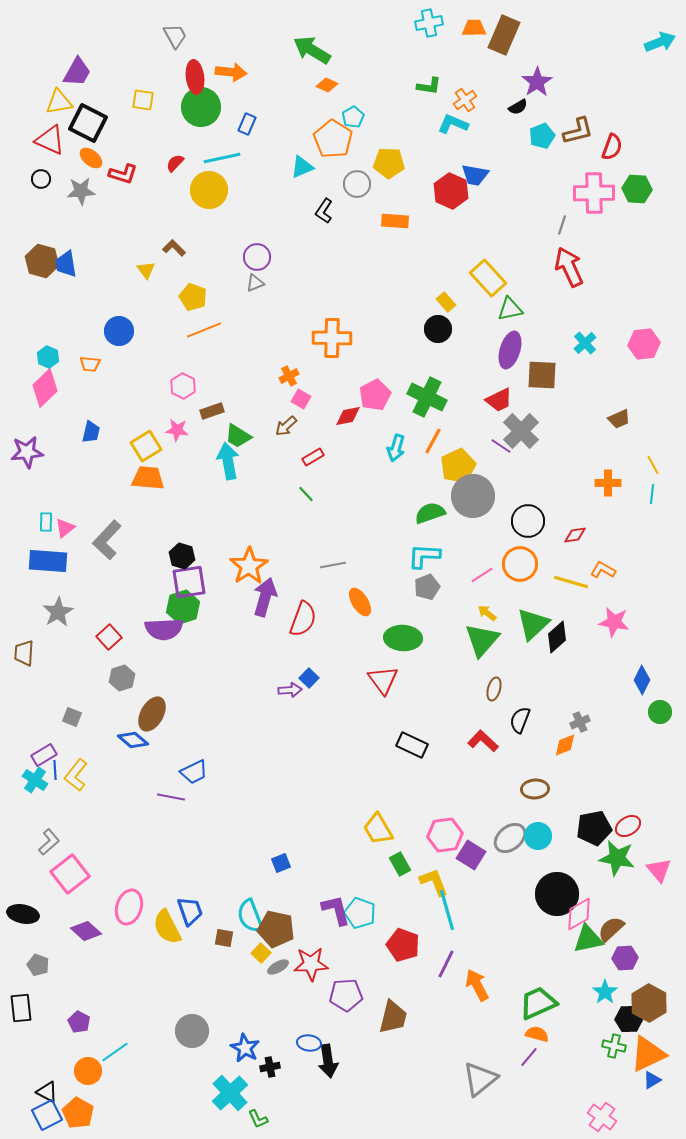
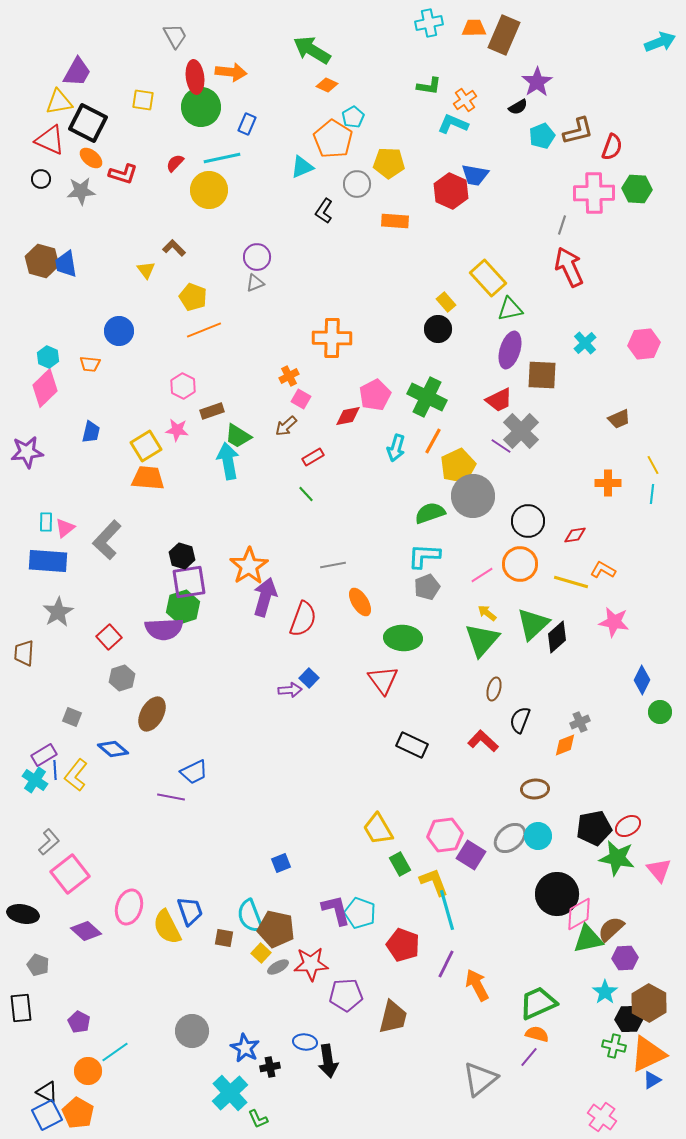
blue diamond at (133, 740): moved 20 px left, 9 px down
blue ellipse at (309, 1043): moved 4 px left, 1 px up
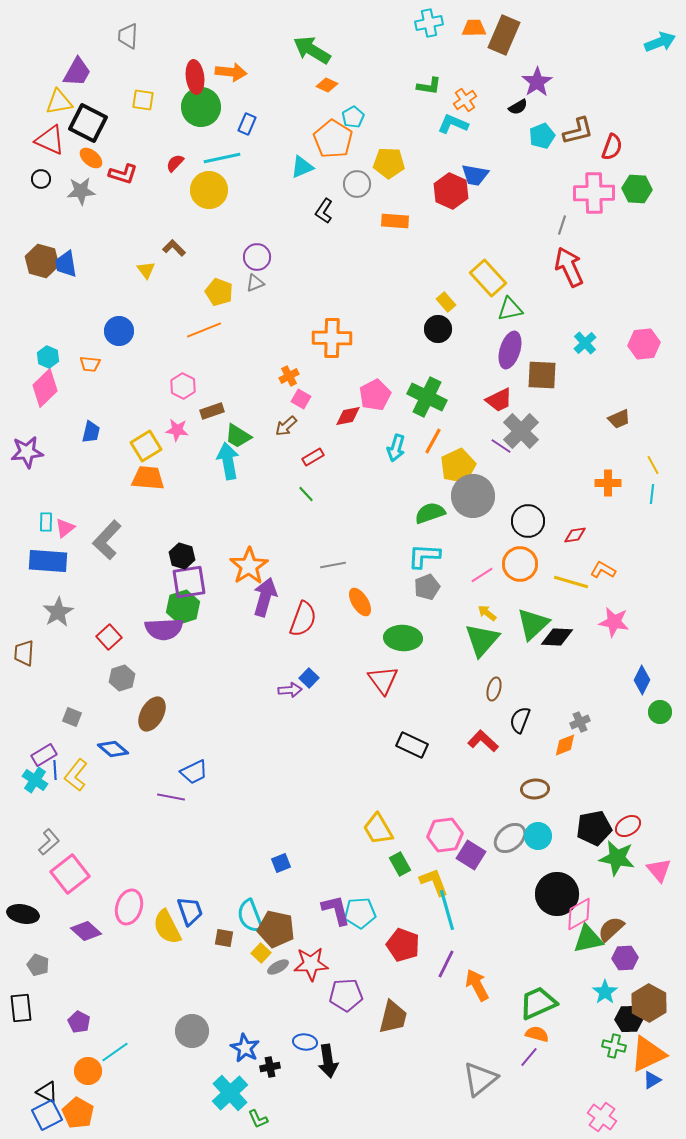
gray trapezoid at (175, 36): moved 47 px left; rotated 148 degrees counterclockwise
yellow pentagon at (193, 297): moved 26 px right, 5 px up
black diamond at (557, 637): rotated 44 degrees clockwise
cyan pentagon at (360, 913): rotated 24 degrees counterclockwise
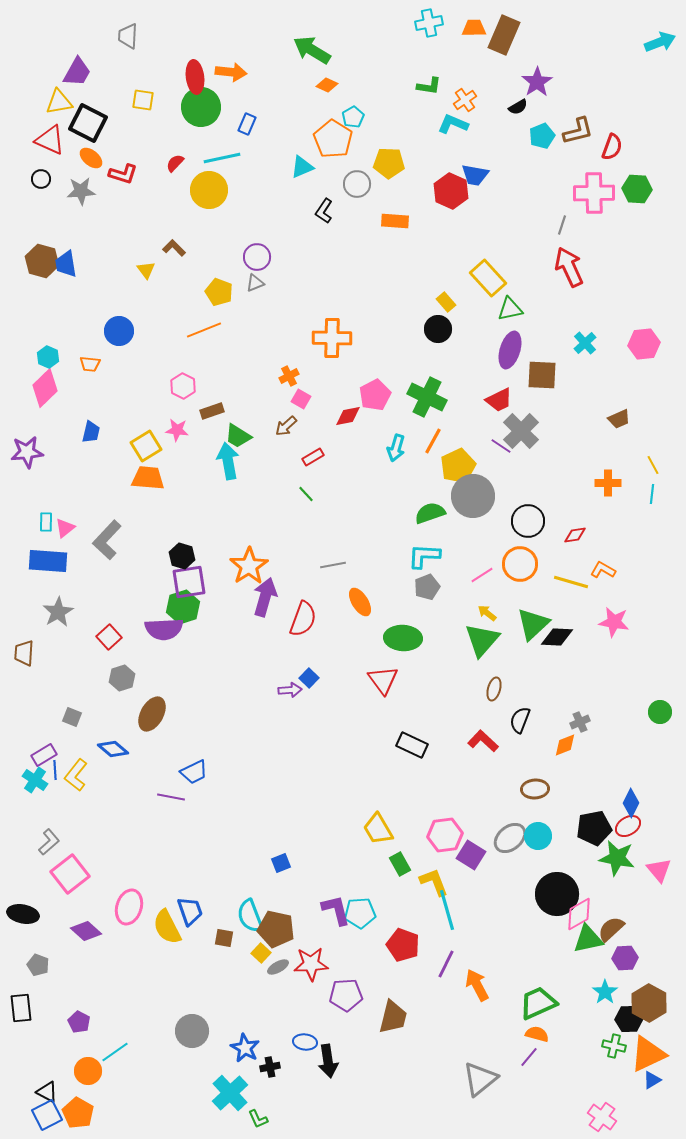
blue diamond at (642, 680): moved 11 px left, 123 px down
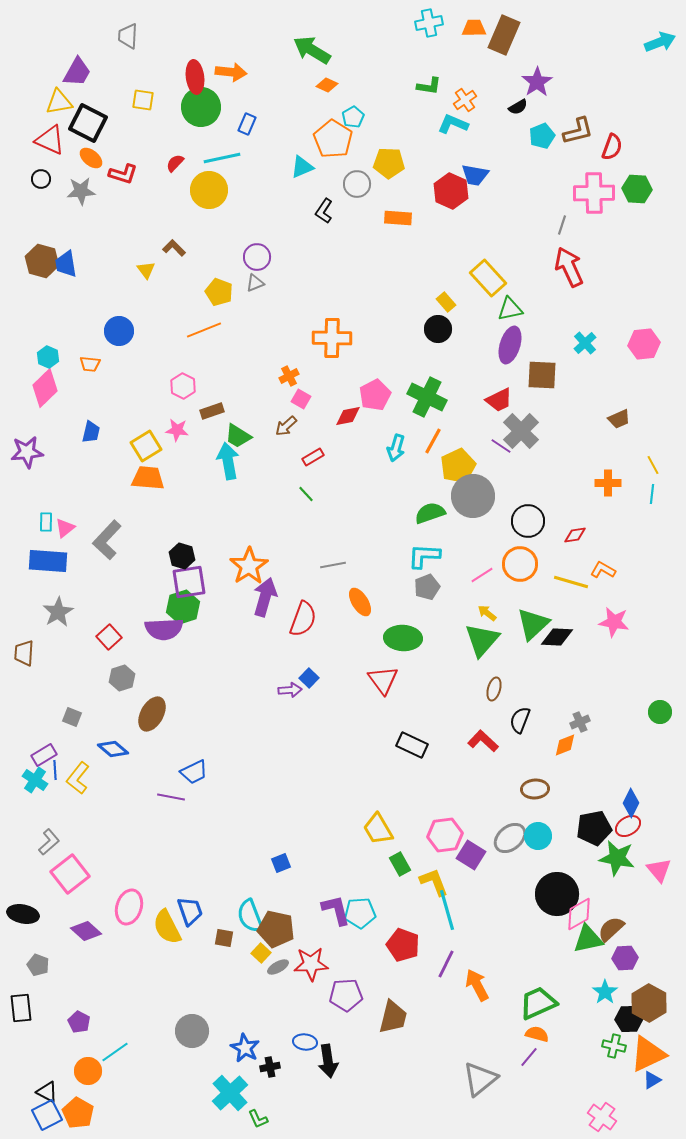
orange rectangle at (395, 221): moved 3 px right, 3 px up
purple ellipse at (510, 350): moved 5 px up
yellow L-shape at (76, 775): moved 2 px right, 3 px down
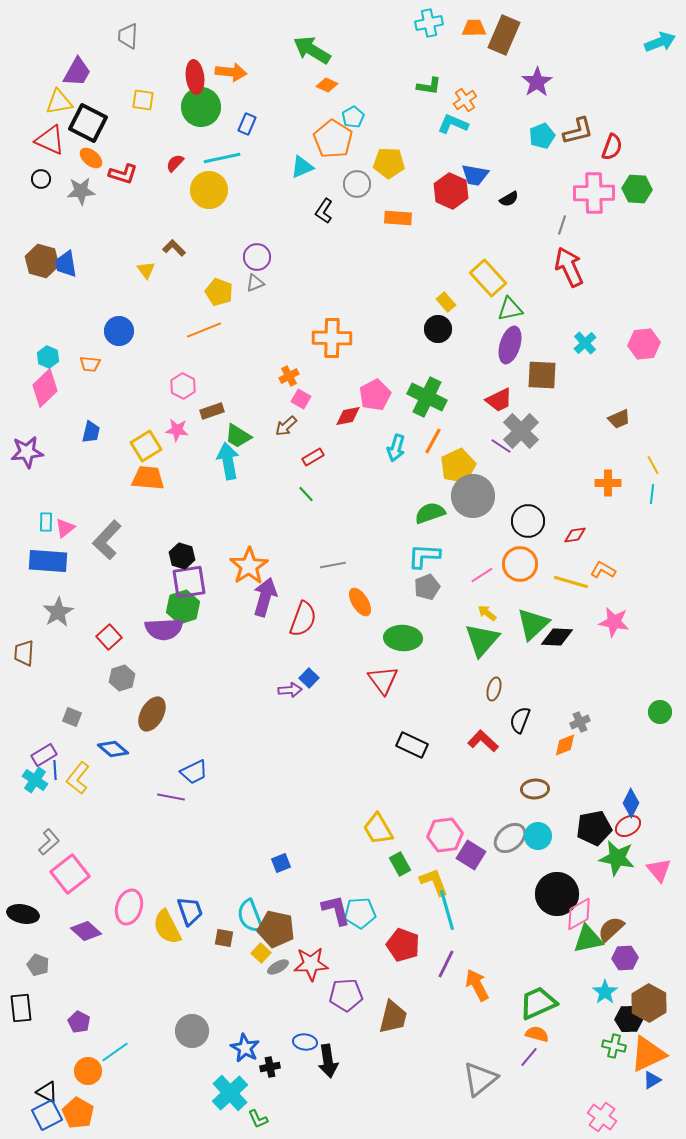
black semicircle at (518, 107): moved 9 px left, 92 px down
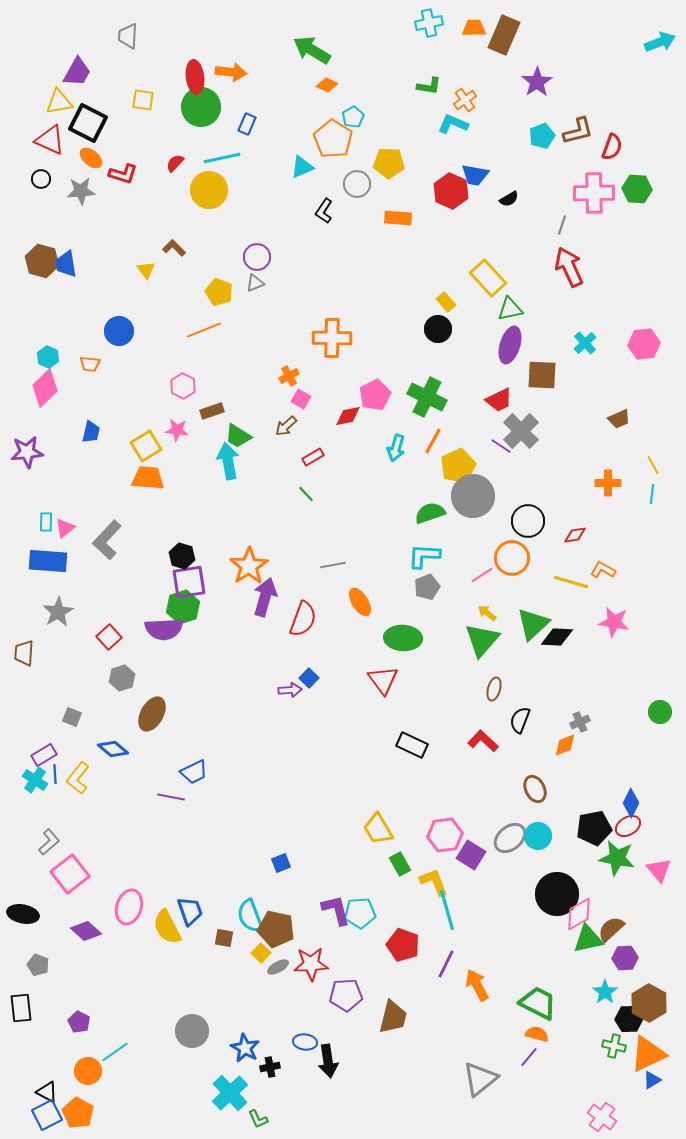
orange circle at (520, 564): moved 8 px left, 6 px up
blue line at (55, 770): moved 4 px down
brown ellipse at (535, 789): rotated 68 degrees clockwise
green trapezoid at (538, 1003): rotated 51 degrees clockwise
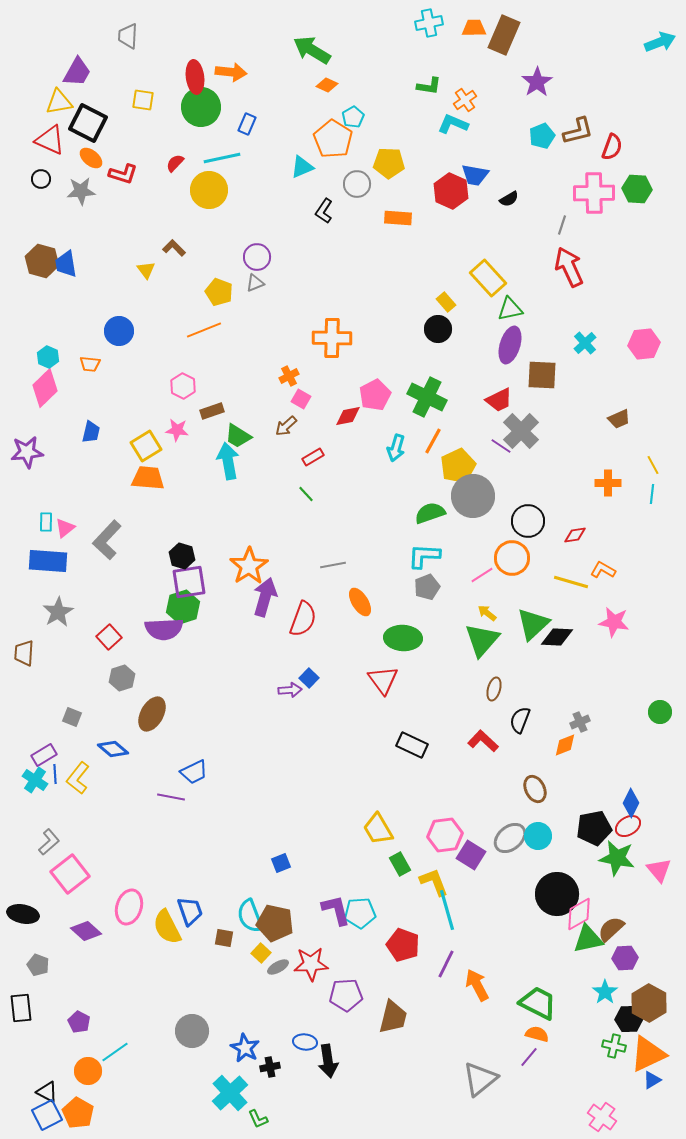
brown pentagon at (276, 929): moved 1 px left, 6 px up
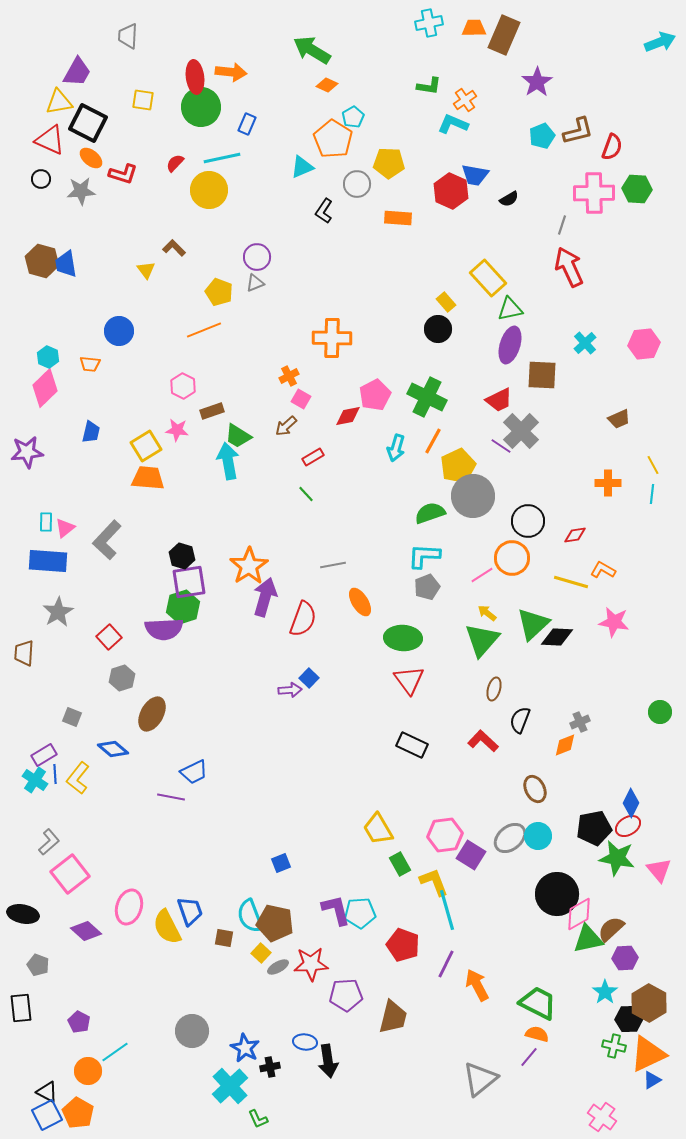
red triangle at (383, 680): moved 26 px right
cyan cross at (230, 1093): moved 7 px up
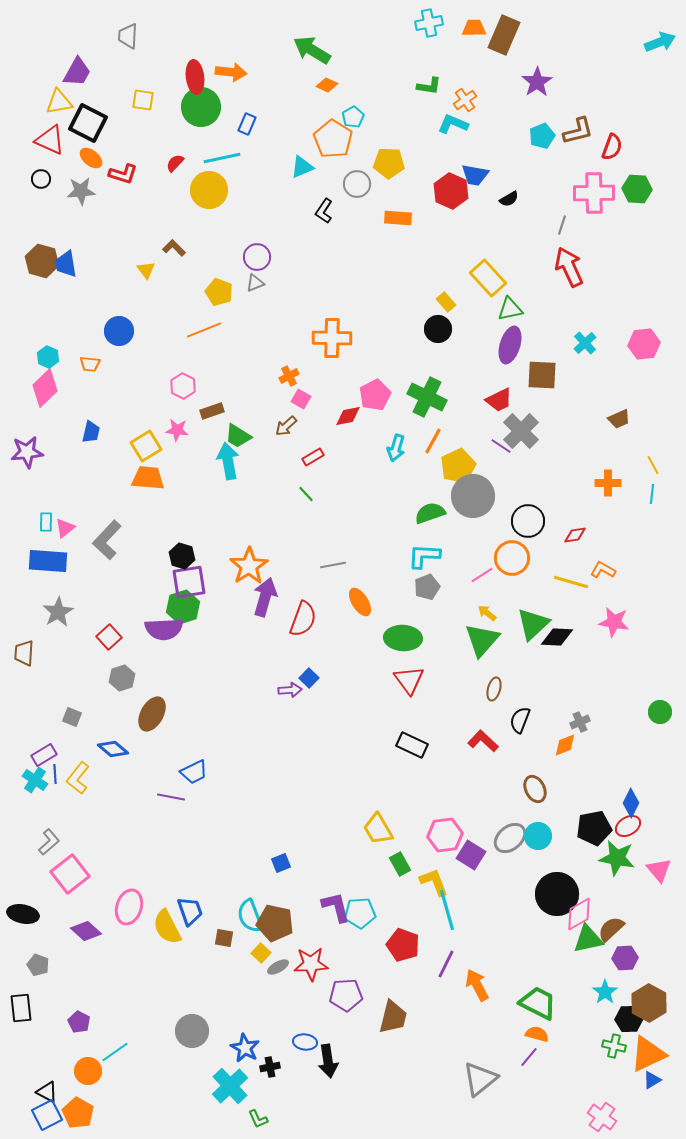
purple L-shape at (336, 910): moved 3 px up
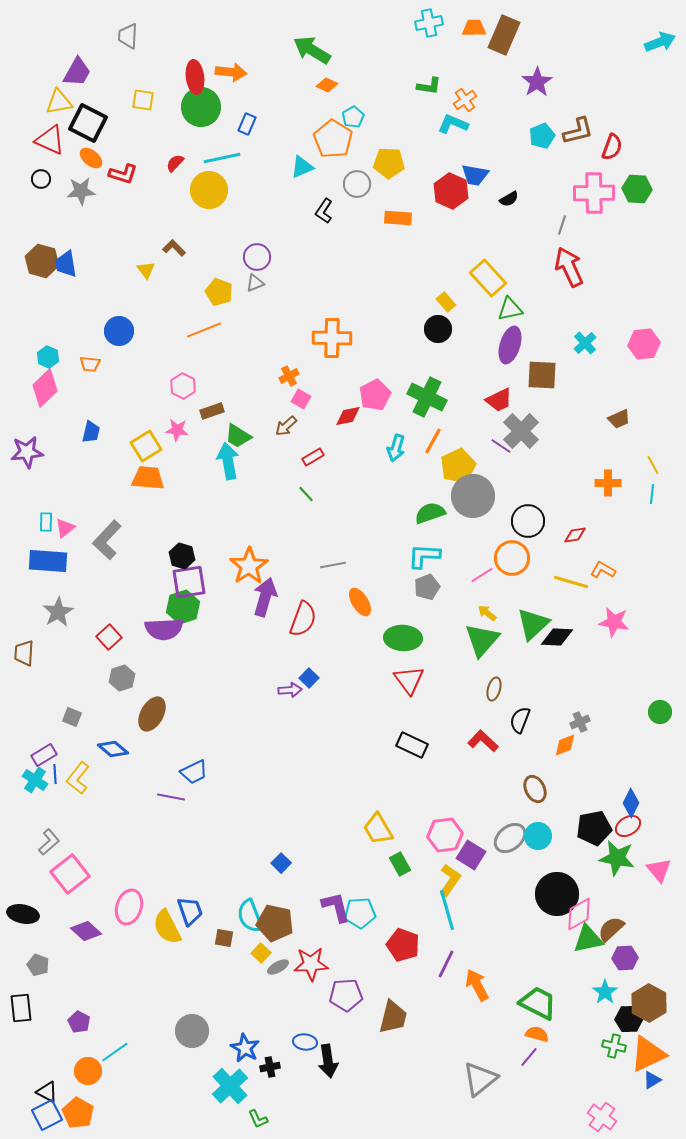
blue square at (281, 863): rotated 24 degrees counterclockwise
yellow L-shape at (434, 882): moved 16 px right, 2 px up; rotated 56 degrees clockwise
